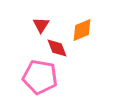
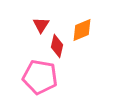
red diamond: moved 2 px up; rotated 35 degrees clockwise
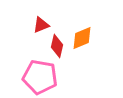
red triangle: rotated 36 degrees clockwise
orange diamond: moved 8 px down
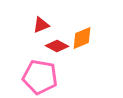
red diamond: rotated 75 degrees counterclockwise
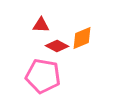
red triangle: rotated 24 degrees clockwise
pink pentagon: moved 3 px right, 1 px up
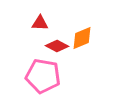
red triangle: moved 1 px left, 2 px up
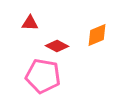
red triangle: moved 10 px left
orange diamond: moved 15 px right, 3 px up
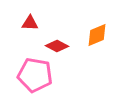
pink pentagon: moved 8 px left, 1 px up
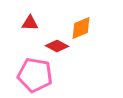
orange diamond: moved 16 px left, 7 px up
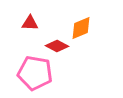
pink pentagon: moved 2 px up
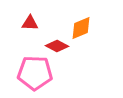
pink pentagon: rotated 8 degrees counterclockwise
